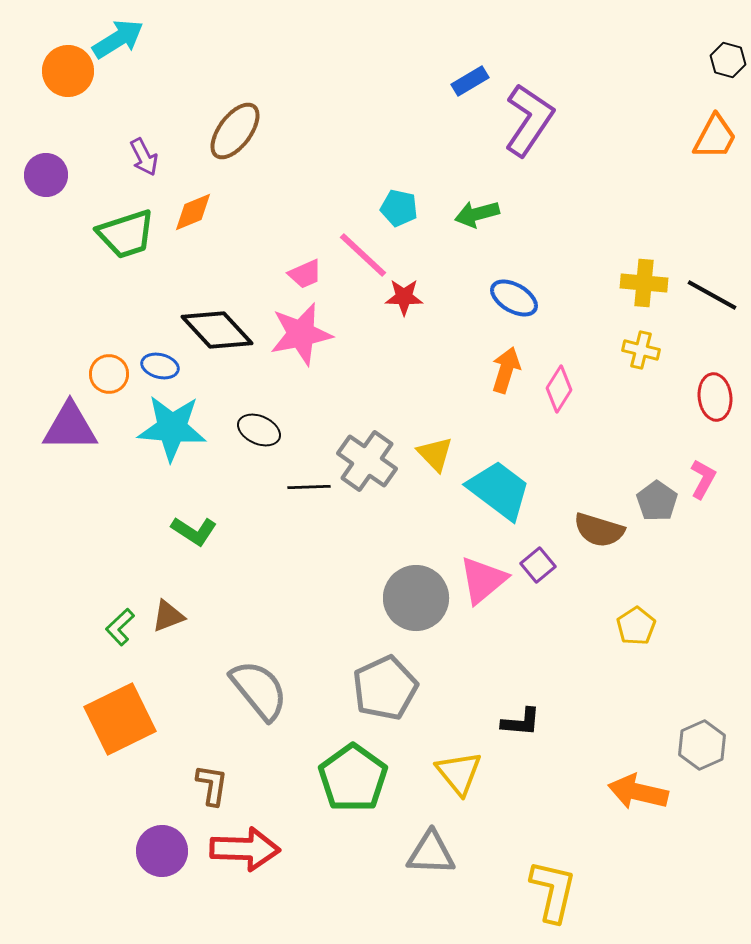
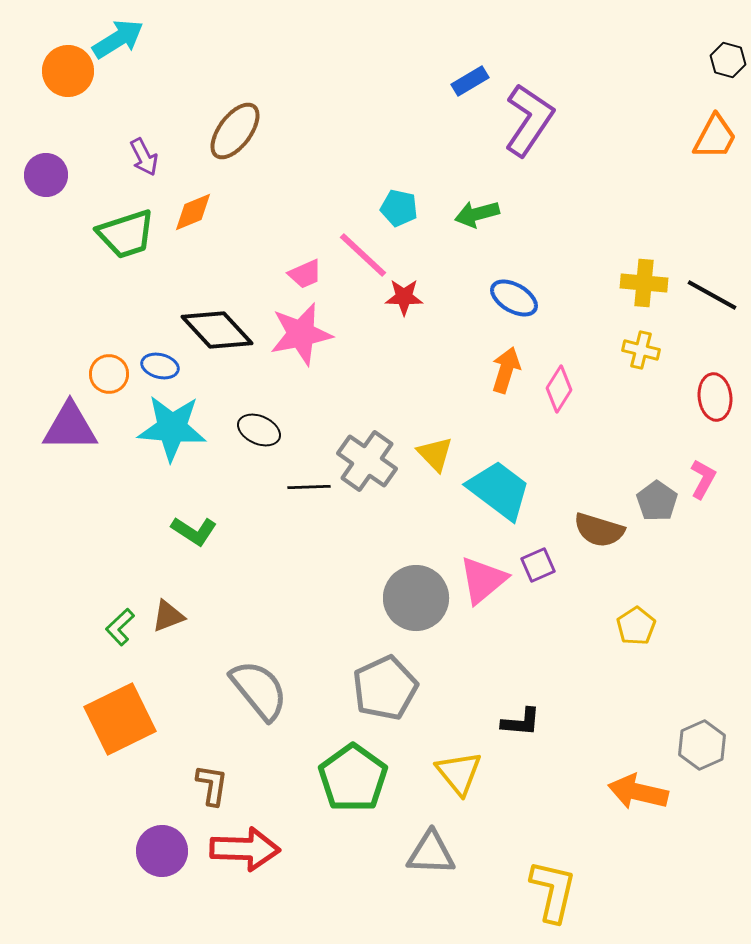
purple square at (538, 565): rotated 16 degrees clockwise
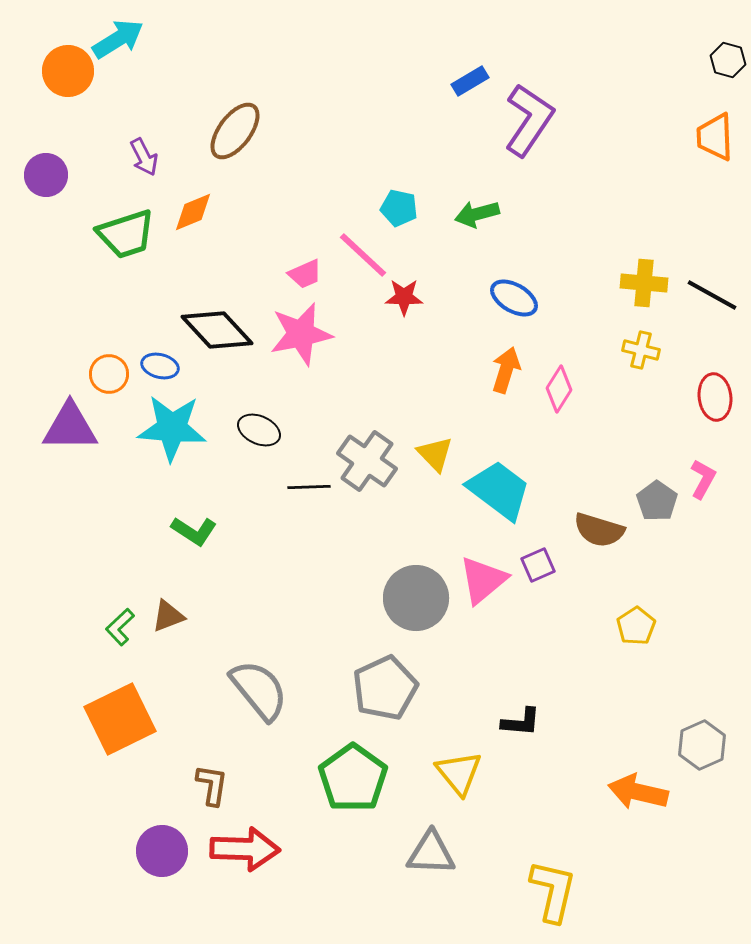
orange trapezoid at (715, 137): rotated 150 degrees clockwise
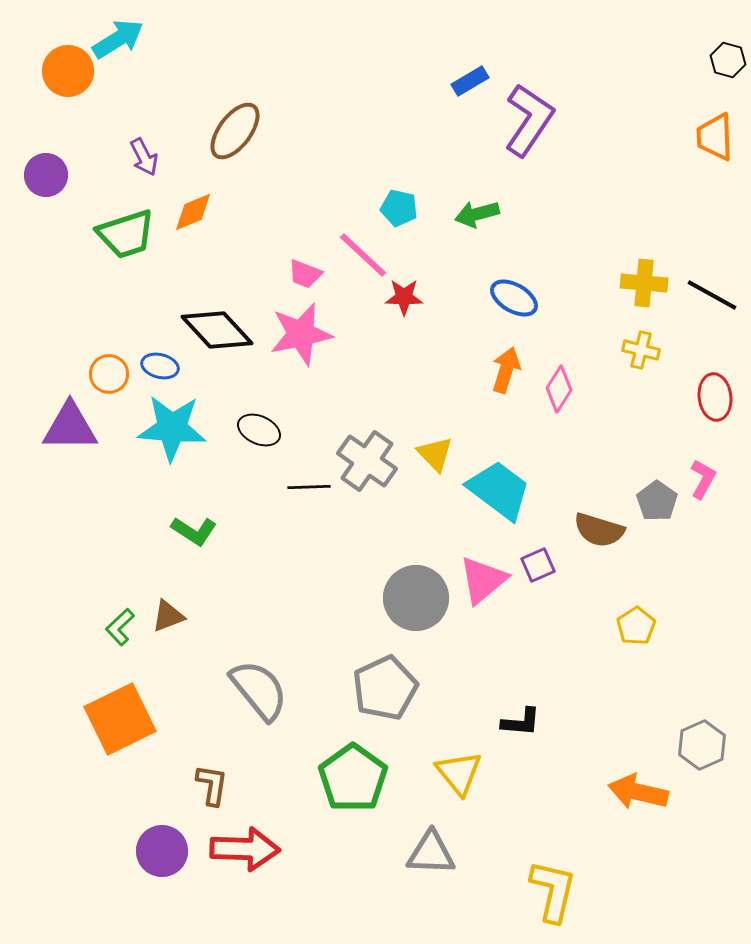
pink trapezoid at (305, 274): rotated 45 degrees clockwise
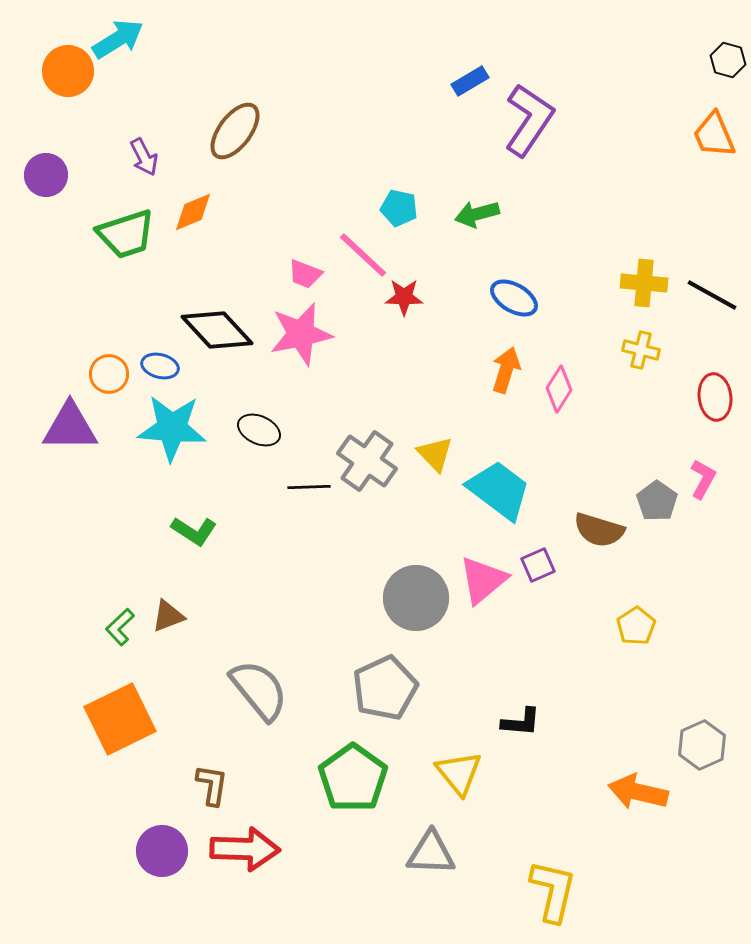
orange trapezoid at (715, 137): moved 1 px left, 2 px up; rotated 21 degrees counterclockwise
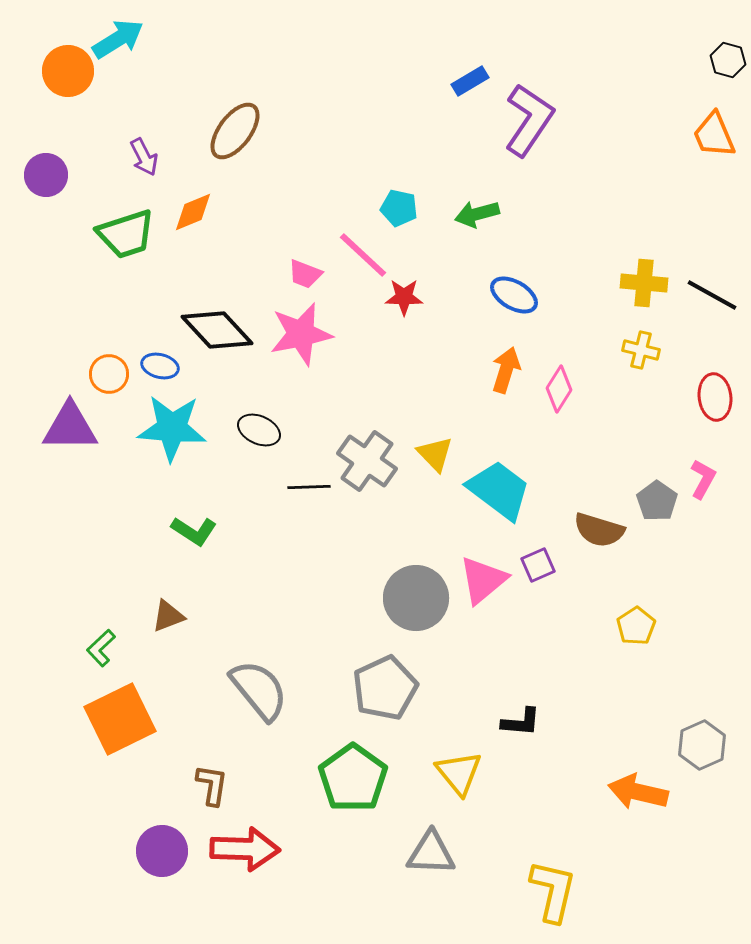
blue ellipse at (514, 298): moved 3 px up
green L-shape at (120, 627): moved 19 px left, 21 px down
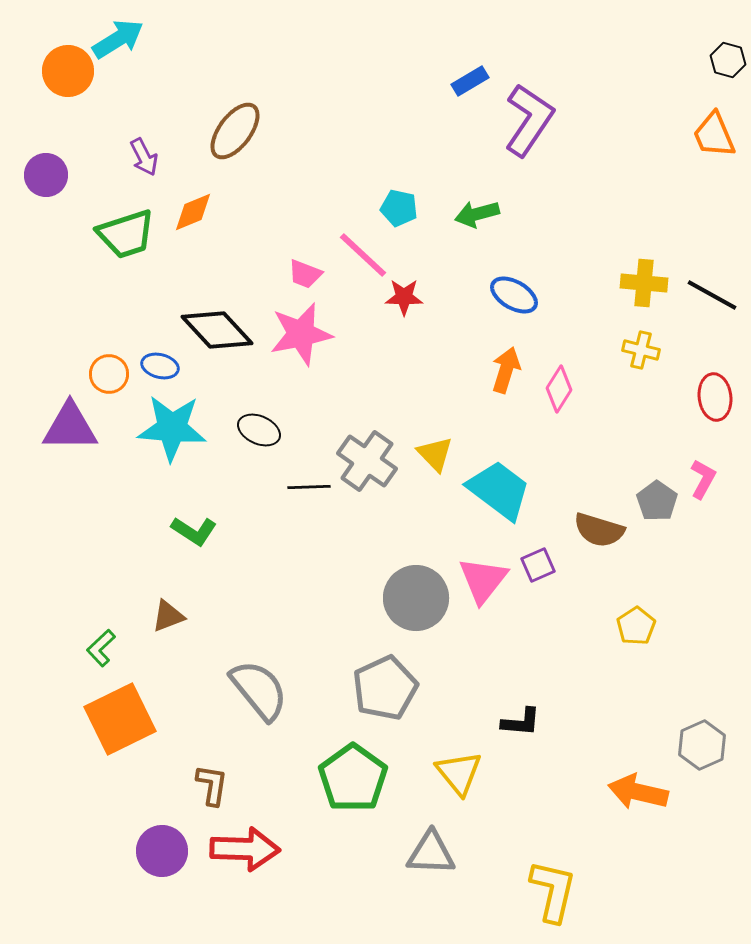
pink triangle at (483, 580): rotated 12 degrees counterclockwise
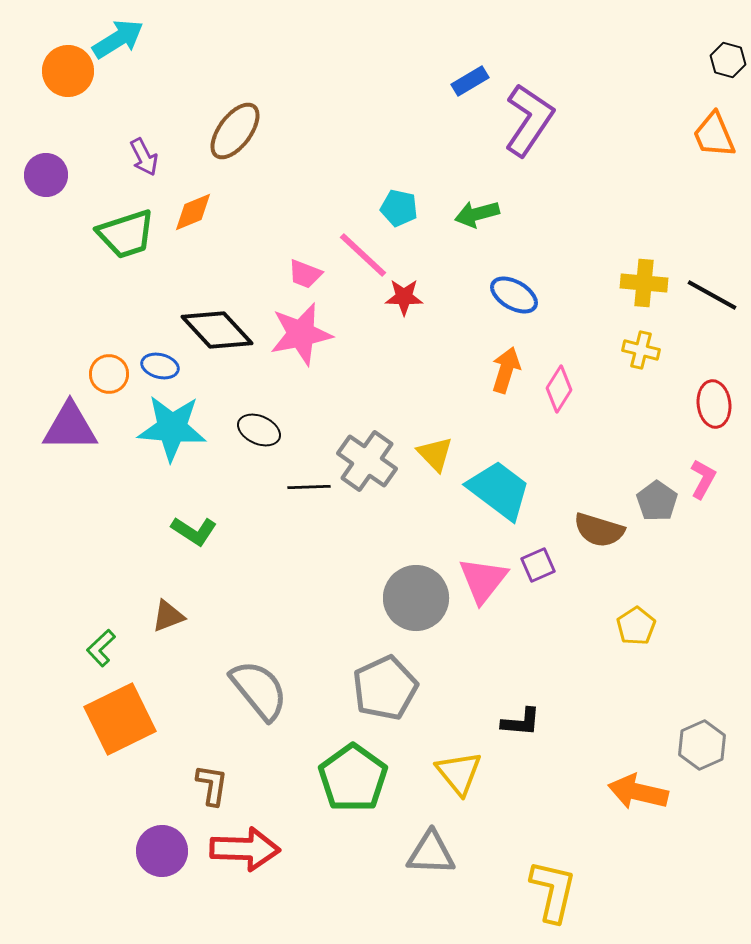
red ellipse at (715, 397): moved 1 px left, 7 px down
